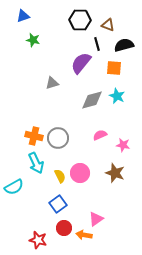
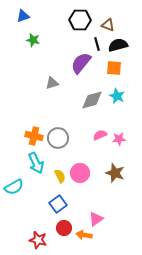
black semicircle: moved 6 px left
pink star: moved 4 px left, 6 px up; rotated 16 degrees counterclockwise
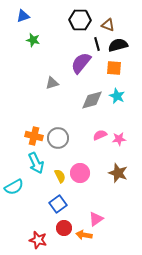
brown star: moved 3 px right
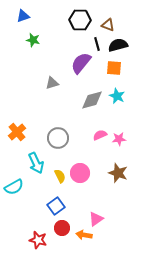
orange cross: moved 17 px left, 4 px up; rotated 36 degrees clockwise
blue square: moved 2 px left, 2 px down
red circle: moved 2 px left
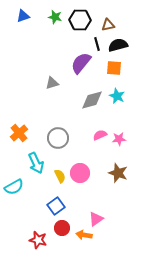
brown triangle: rotated 32 degrees counterclockwise
green star: moved 22 px right, 23 px up
orange cross: moved 2 px right, 1 px down
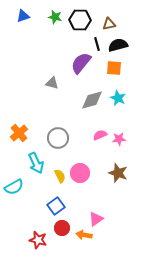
brown triangle: moved 1 px right, 1 px up
gray triangle: rotated 32 degrees clockwise
cyan star: moved 1 px right, 2 px down
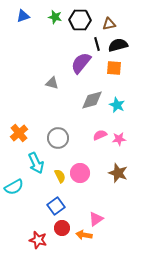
cyan star: moved 1 px left, 7 px down
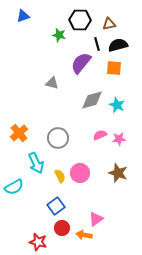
green star: moved 4 px right, 18 px down
red star: moved 2 px down
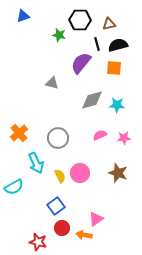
cyan star: rotated 21 degrees counterclockwise
pink star: moved 5 px right, 1 px up
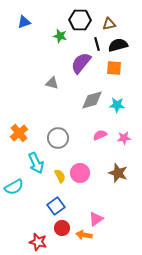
blue triangle: moved 1 px right, 6 px down
green star: moved 1 px right, 1 px down
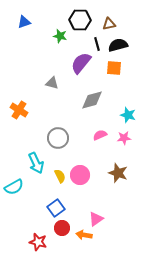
cyan star: moved 11 px right, 10 px down; rotated 14 degrees clockwise
orange cross: moved 23 px up; rotated 18 degrees counterclockwise
pink circle: moved 2 px down
blue square: moved 2 px down
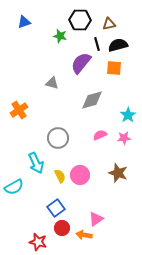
orange cross: rotated 24 degrees clockwise
cyan star: rotated 21 degrees clockwise
